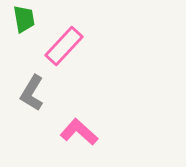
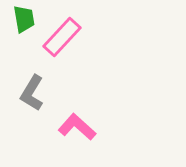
pink rectangle: moved 2 px left, 9 px up
pink L-shape: moved 2 px left, 5 px up
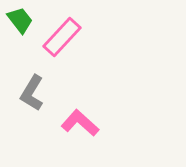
green trapezoid: moved 4 px left, 1 px down; rotated 28 degrees counterclockwise
pink L-shape: moved 3 px right, 4 px up
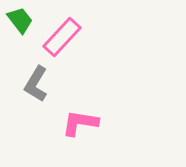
gray L-shape: moved 4 px right, 9 px up
pink L-shape: rotated 33 degrees counterclockwise
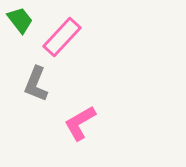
gray L-shape: rotated 9 degrees counterclockwise
pink L-shape: rotated 39 degrees counterclockwise
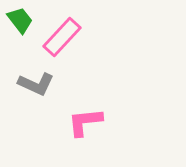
gray L-shape: rotated 87 degrees counterclockwise
pink L-shape: moved 5 px right, 1 px up; rotated 24 degrees clockwise
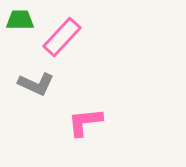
green trapezoid: rotated 52 degrees counterclockwise
